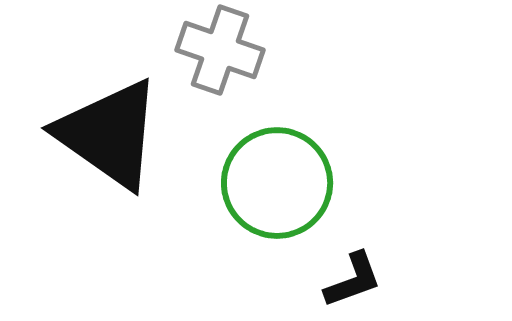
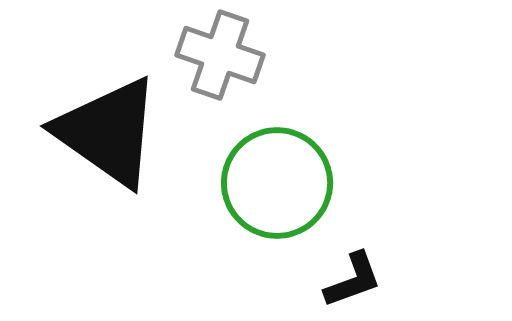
gray cross: moved 5 px down
black triangle: moved 1 px left, 2 px up
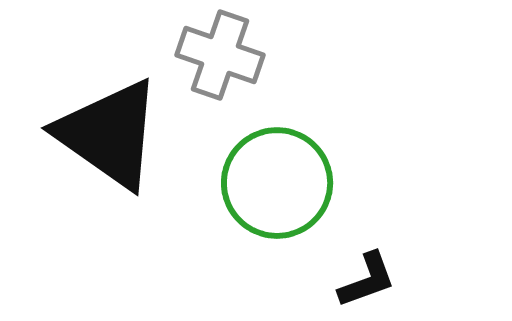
black triangle: moved 1 px right, 2 px down
black L-shape: moved 14 px right
